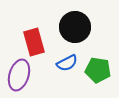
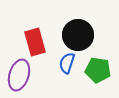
black circle: moved 3 px right, 8 px down
red rectangle: moved 1 px right
blue semicircle: rotated 135 degrees clockwise
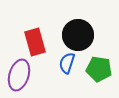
green pentagon: moved 1 px right, 1 px up
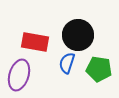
red rectangle: rotated 64 degrees counterclockwise
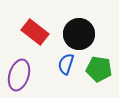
black circle: moved 1 px right, 1 px up
red rectangle: moved 10 px up; rotated 28 degrees clockwise
blue semicircle: moved 1 px left, 1 px down
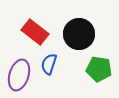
blue semicircle: moved 17 px left
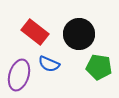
blue semicircle: rotated 85 degrees counterclockwise
green pentagon: moved 2 px up
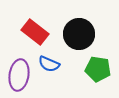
green pentagon: moved 1 px left, 2 px down
purple ellipse: rotated 8 degrees counterclockwise
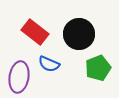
green pentagon: moved 1 px up; rotated 30 degrees counterclockwise
purple ellipse: moved 2 px down
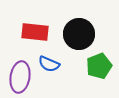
red rectangle: rotated 32 degrees counterclockwise
green pentagon: moved 1 px right, 2 px up
purple ellipse: moved 1 px right
